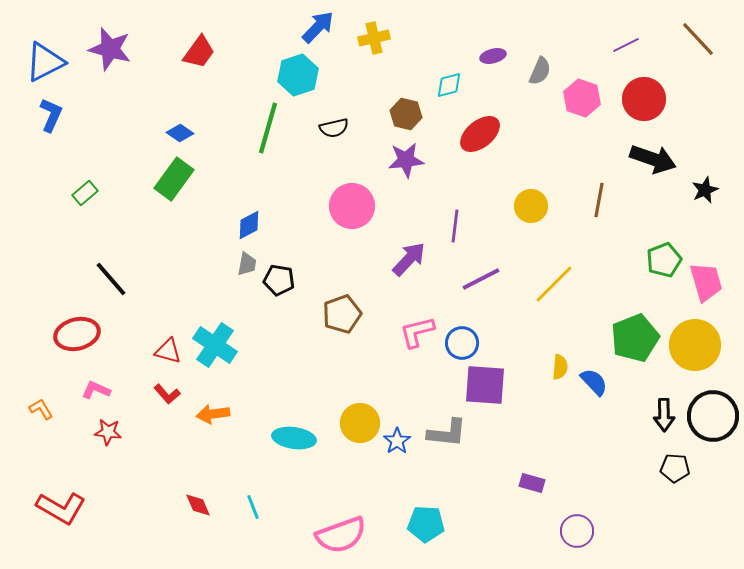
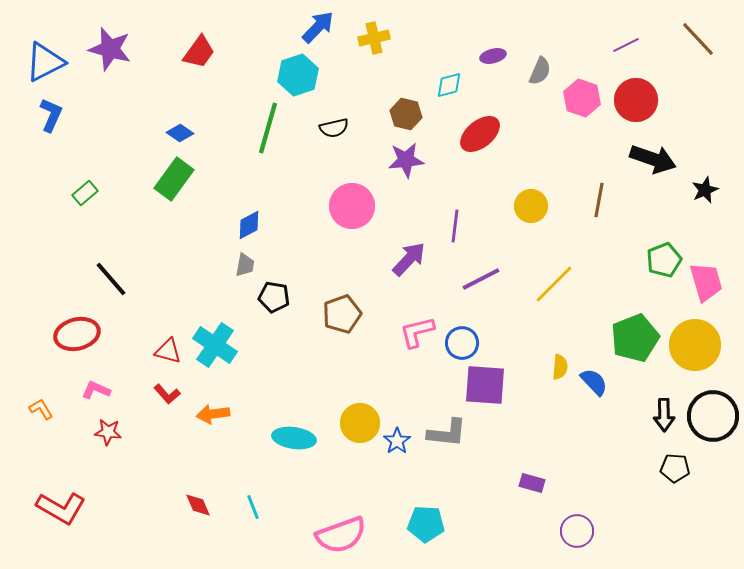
red circle at (644, 99): moved 8 px left, 1 px down
gray trapezoid at (247, 264): moved 2 px left, 1 px down
black pentagon at (279, 280): moved 5 px left, 17 px down
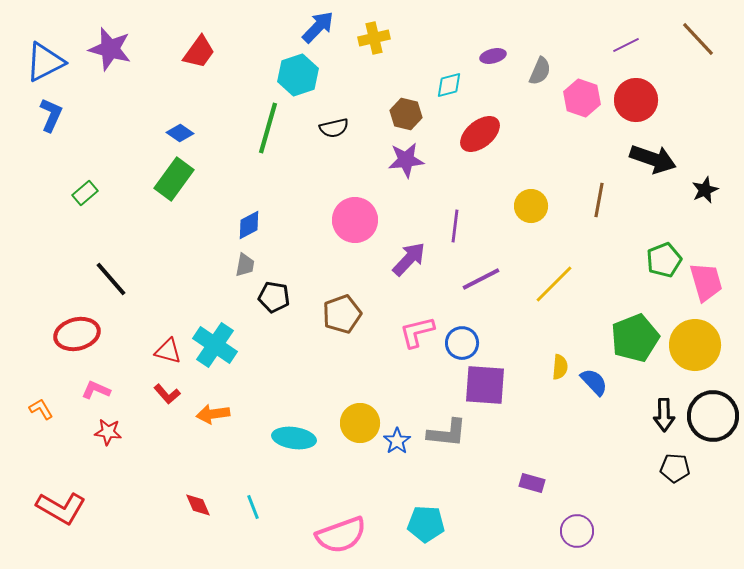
pink circle at (352, 206): moved 3 px right, 14 px down
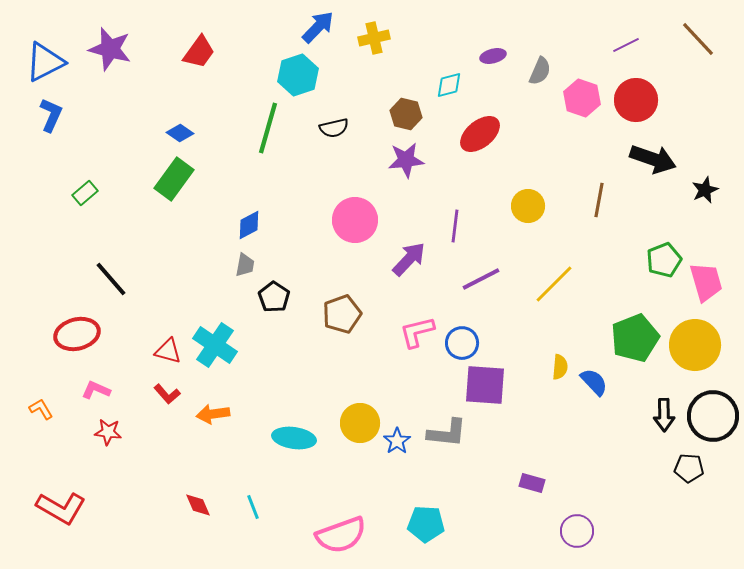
yellow circle at (531, 206): moved 3 px left
black pentagon at (274, 297): rotated 24 degrees clockwise
black pentagon at (675, 468): moved 14 px right
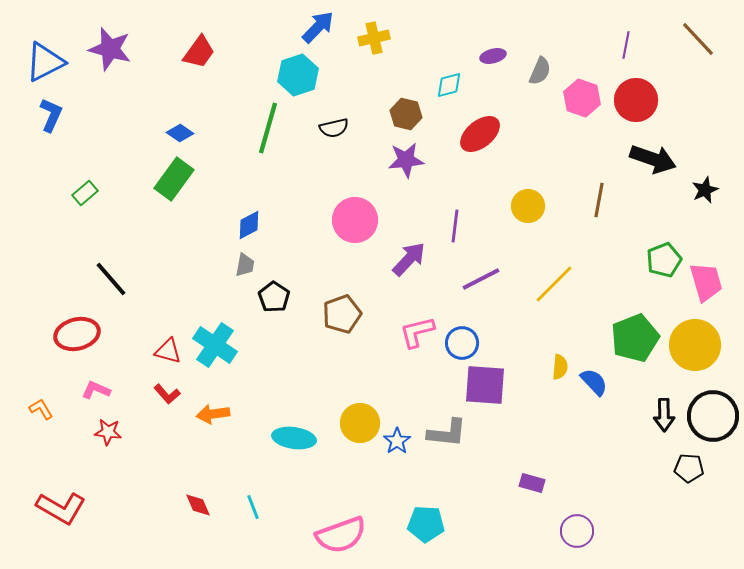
purple line at (626, 45): rotated 52 degrees counterclockwise
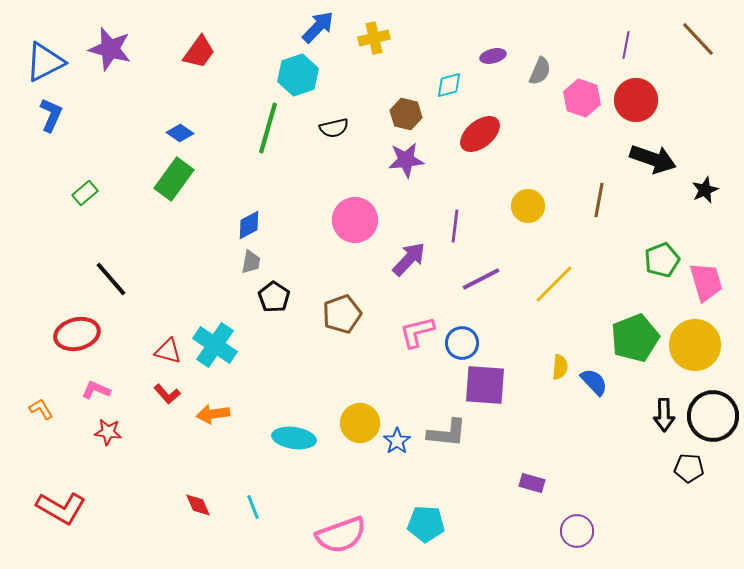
green pentagon at (664, 260): moved 2 px left
gray trapezoid at (245, 265): moved 6 px right, 3 px up
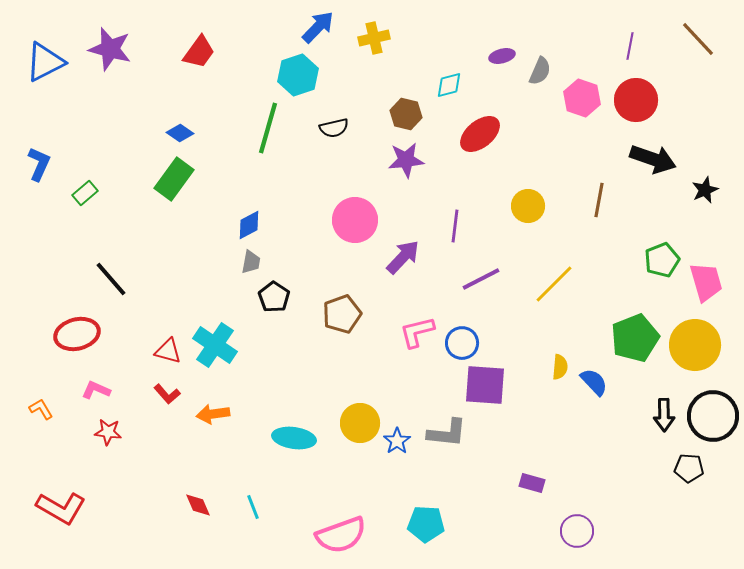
purple line at (626, 45): moved 4 px right, 1 px down
purple ellipse at (493, 56): moved 9 px right
blue L-shape at (51, 115): moved 12 px left, 49 px down
purple arrow at (409, 259): moved 6 px left, 2 px up
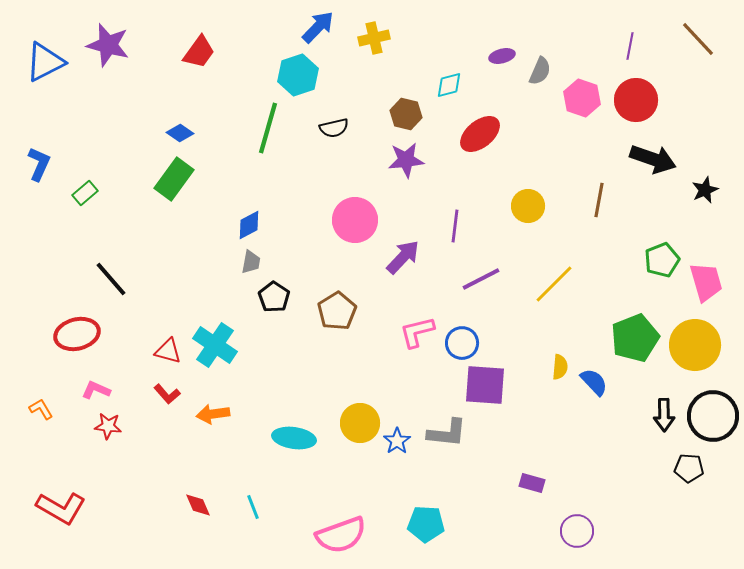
purple star at (110, 49): moved 2 px left, 4 px up
brown pentagon at (342, 314): moved 5 px left, 3 px up; rotated 12 degrees counterclockwise
red star at (108, 432): moved 6 px up
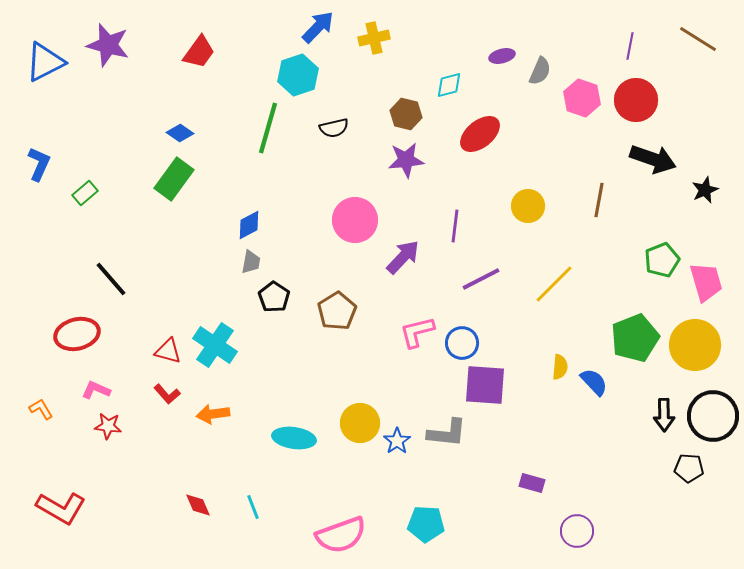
brown line at (698, 39): rotated 15 degrees counterclockwise
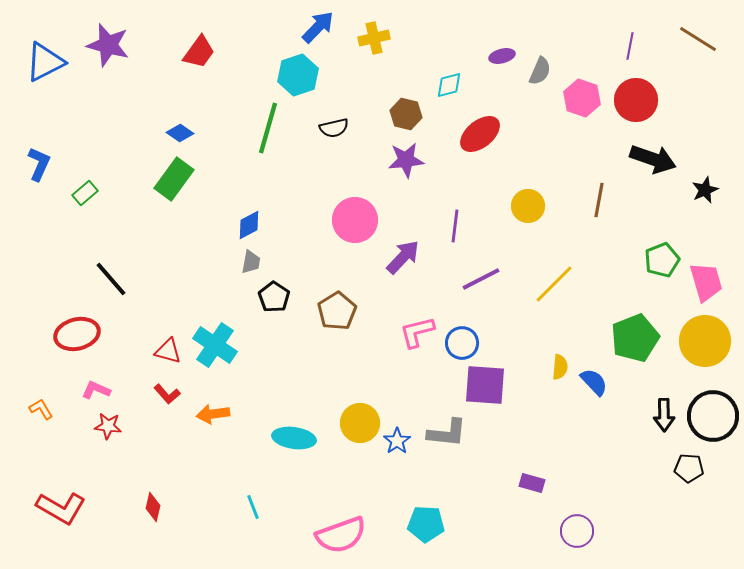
yellow circle at (695, 345): moved 10 px right, 4 px up
red diamond at (198, 505): moved 45 px left, 2 px down; rotated 36 degrees clockwise
